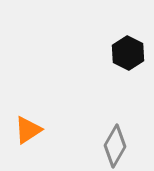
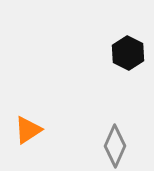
gray diamond: rotated 6 degrees counterclockwise
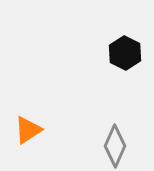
black hexagon: moved 3 px left
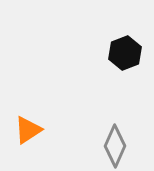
black hexagon: rotated 12 degrees clockwise
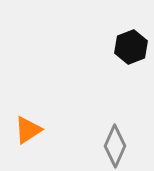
black hexagon: moved 6 px right, 6 px up
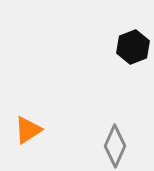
black hexagon: moved 2 px right
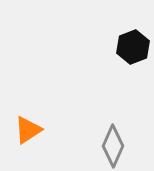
gray diamond: moved 2 px left
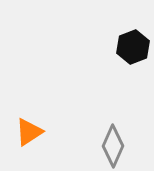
orange triangle: moved 1 px right, 2 px down
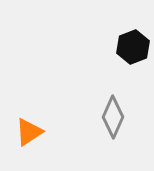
gray diamond: moved 29 px up
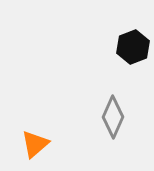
orange triangle: moved 6 px right, 12 px down; rotated 8 degrees counterclockwise
